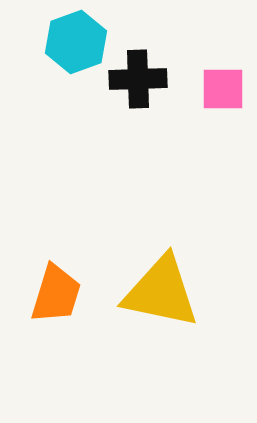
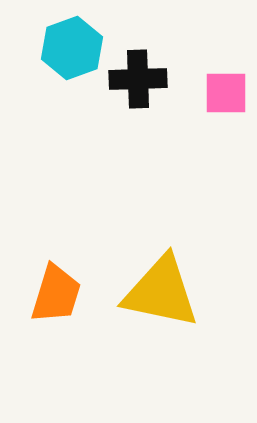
cyan hexagon: moved 4 px left, 6 px down
pink square: moved 3 px right, 4 px down
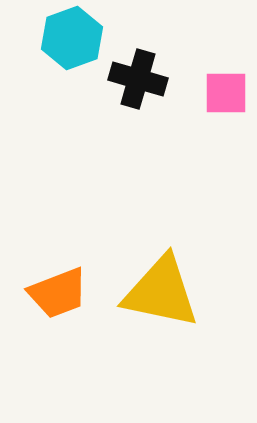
cyan hexagon: moved 10 px up
black cross: rotated 18 degrees clockwise
orange trapezoid: moved 2 px right, 1 px up; rotated 52 degrees clockwise
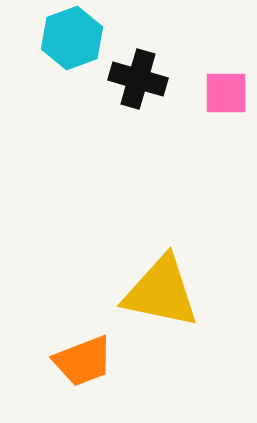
orange trapezoid: moved 25 px right, 68 px down
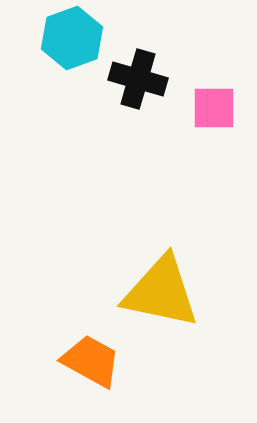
pink square: moved 12 px left, 15 px down
orange trapezoid: moved 8 px right; rotated 130 degrees counterclockwise
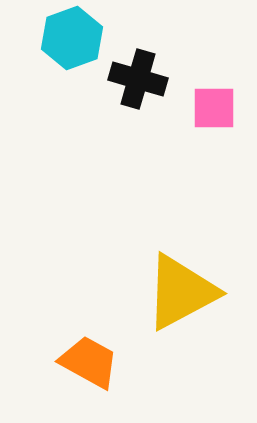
yellow triangle: moved 20 px right; rotated 40 degrees counterclockwise
orange trapezoid: moved 2 px left, 1 px down
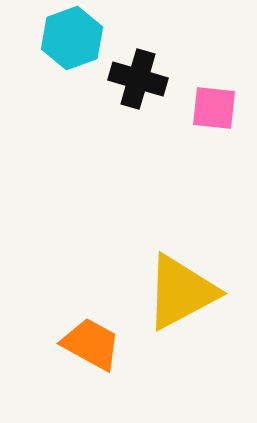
pink square: rotated 6 degrees clockwise
orange trapezoid: moved 2 px right, 18 px up
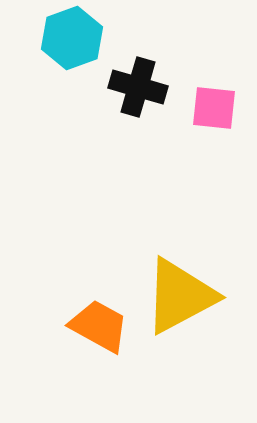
black cross: moved 8 px down
yellow triangle: moved 1 px left, 4 px down
orange trapezoid: moved 8 px right, 18 px up
